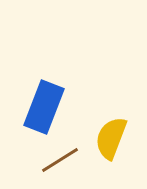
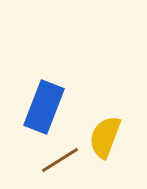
yellow semicircle: moved 6 px left, 1 px up
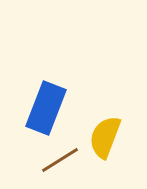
blue rectangle: moved 2 px right, 1 px down
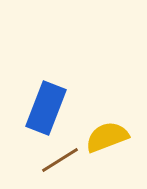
yellow semicircle: moved 2 px right; rotated 48 degrees clockwise
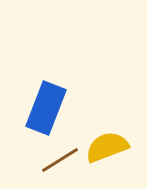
yellow semicircle: moved 10 px down
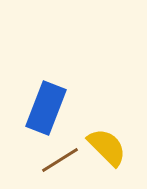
yellow semicircle: rotated 66 degrees clockwise
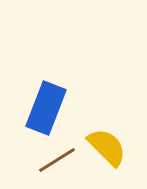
brown line: moved 3 px left
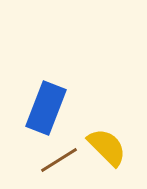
brown line: moved 2 px right
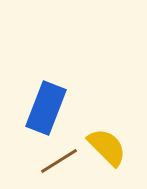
brown line: moved 1 px down
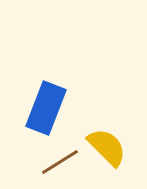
brown line: moved 1 px right, 1 px down
